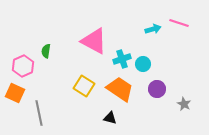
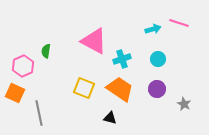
cyan circle: moved 15 px right, 5 px up
yellow square: moved 2 px down; rotated 10 degrees counterclockwise
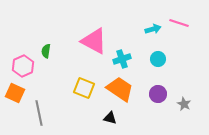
purple circle: moved 1 px right, 5 px down
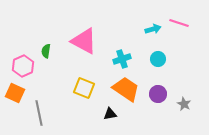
pink triangle: moved 10 px left
orange trapezoid: moved 6 px right
black triangle: moved 4 px up; rotated 24 degrees counterclockwise
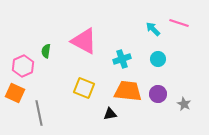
cyan arrow: rotated 119 degrees counterclockwise
orange trapezoid: moved 2 px right, 2 px down; rotated 28 degrees counterclockwise
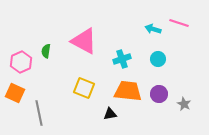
cyan arrow: rotated 28 degrees counterclockwise
pink hexagon: moved 2 px left, 4 px up
purple circle: moved 1 px right
